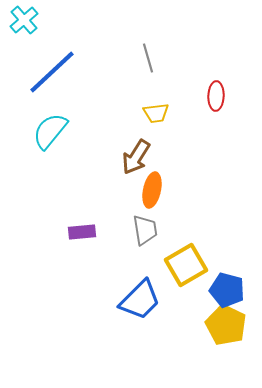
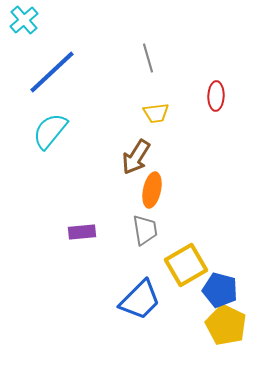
blue pentagon: moved 7 px left
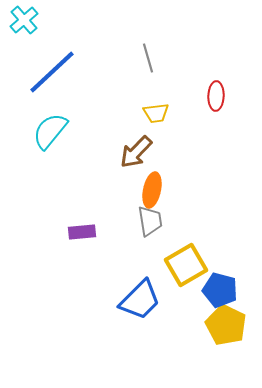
brown arrow: moved 5 px up; rotated 12 degrees clockwise
gray trapezoid: moved 5 px right, 9 px up
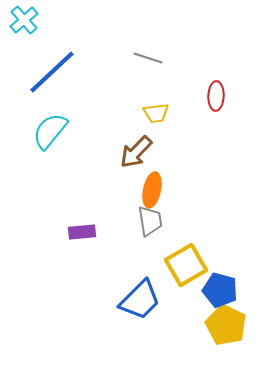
gray line: rotated 56 degrees counterclockwise
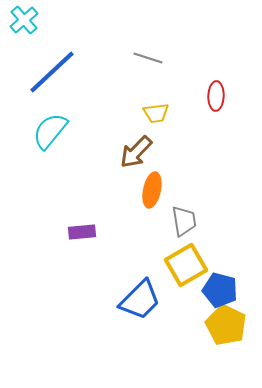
gray trapezoid: moved 34 px right
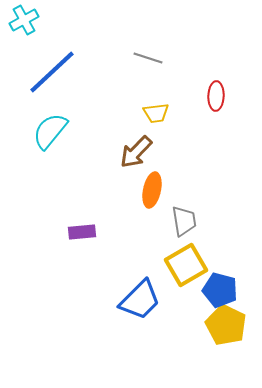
cyan cross: rotated 12 degrees clockwise
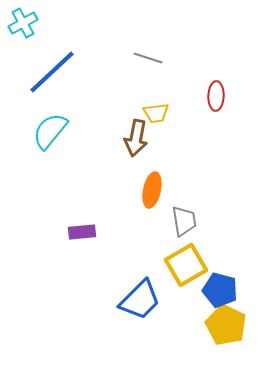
cyan cross: moved 1 px left, 3 px down
brown arrow: moved 14 px up; rotated 33 degrees counterclockwise
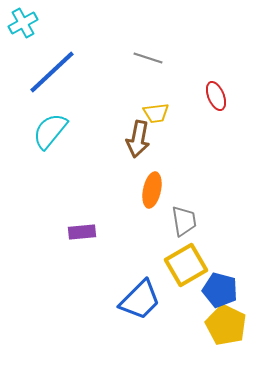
red ellipse: rotated 24 degrees counterclockwise
brown arrow: moved 2 px right, 1 px down
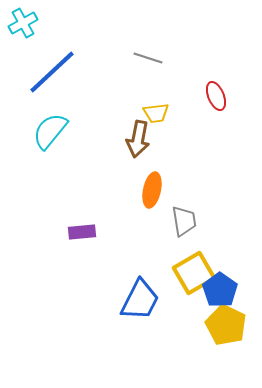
yellow square: moved 8 px right, 8 px down
blue pentagon: rotated 20 degrees clockwise
blue trapezoid: rotated 18 degrees counterclockwise
